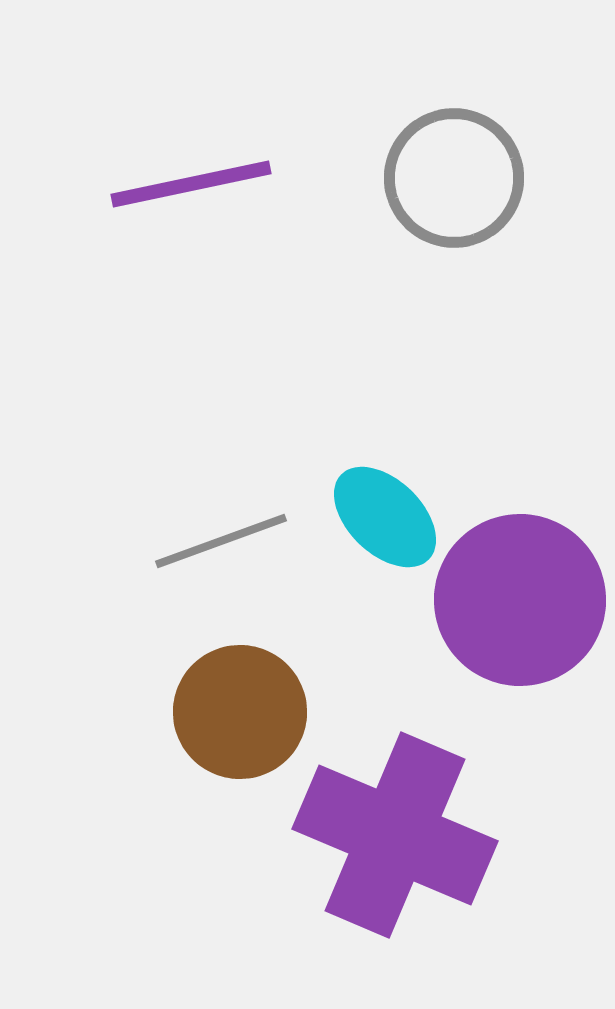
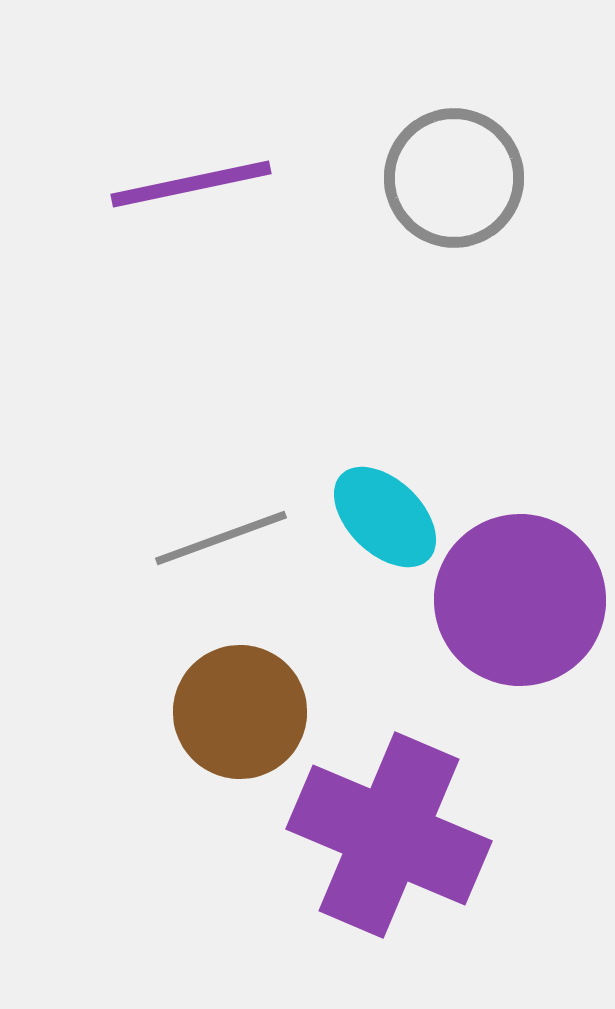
gray line: moved 3 px up
purple cross: moved 6 px left
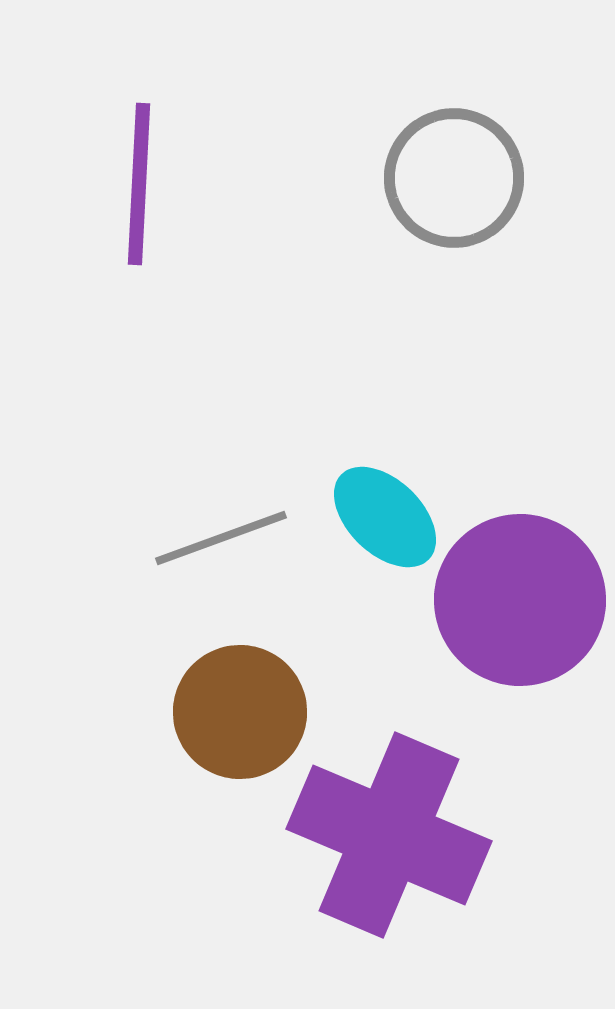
purple line: moved 52 px left; rotated 75 degrees counterclockwise
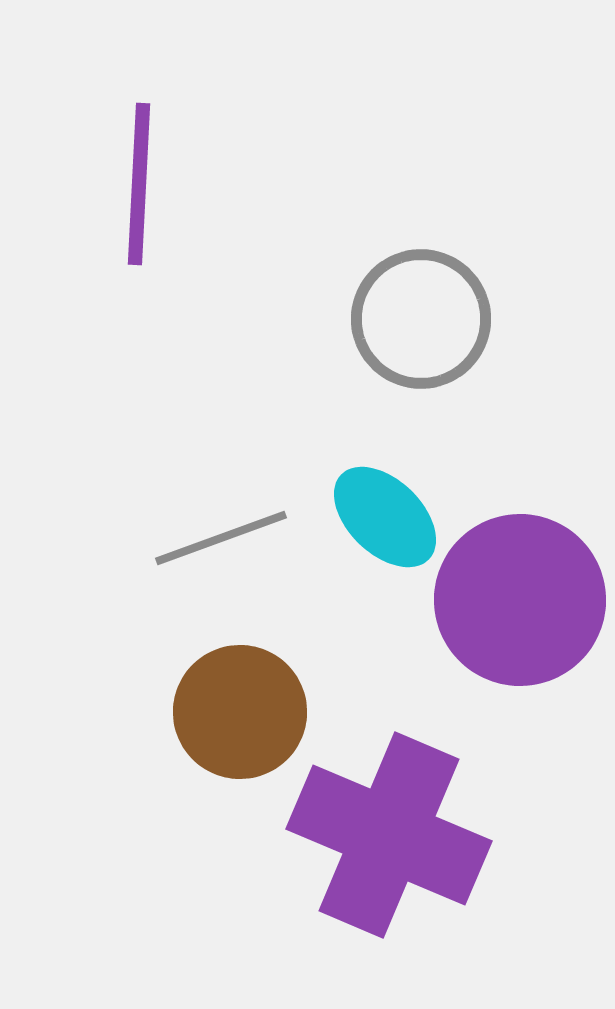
gray circle: moved 33 px left, 141 px down
